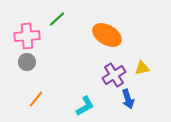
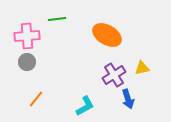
green line: rotated 36 degrees clockwise
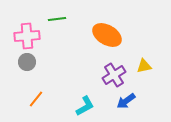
yellow triangle: moved 2 px right, 2 px up
blue arrow: moved 2 px left, 2 px down; rotated 72 degrees clockwise
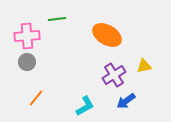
orange line: moved 1 px up
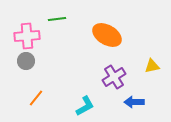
gray circle: moved 1 px left, 1 px up
yellow triangle: moved 8 px right
purple cross: moved 2 px down
blue arrow: moved 8 px right, 1 px down; rotated 36 degrees clockwise
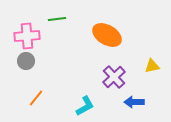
purple cross: rotated 10 degrees counterclockwise
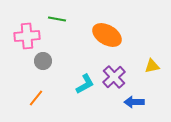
green line: rotated 18 degrees clockwise
gray circle: moved 17 px right
cyan L-shape: moved 22 px up
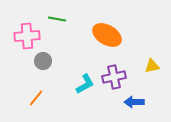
purple cross: rotated 30 degrees clockwise
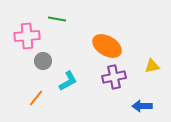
orange ellipse: moved 11 px down
cyan L-shape: moved 17 px left, 3 px up
blue arrow: moved 8 px right, 4 px down
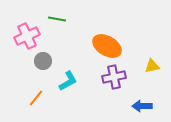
pink cross: rotated 20 degrees counterclockwise
